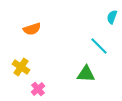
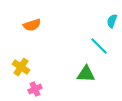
cyan semicircle: moved 4 px down
orange semicircle: moved 4 px up
pink cross: moved 3 px left; rotated 16 degrees clockwise
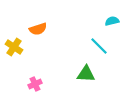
cyan semicircle: rotated 56 degrees clockwise
orange semicircle: moved 6 px right, 4 px down
yellow cross: moved 7 px left, 20 px up
pink cross: moved 5 px up
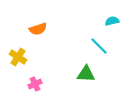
yellow cross: moved 4 px right, 10 px down
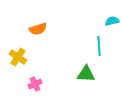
cyan line: rotated 42 degrees clockwise
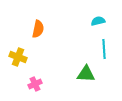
cyan semicircle: moved 14 px left
orange semicircle: rotated 60 degrees counterclockwise
cyan line: moved 5 px right, 3 px down
yellow cross: rotated 12 degrees counterclockwise
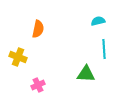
pink cross: moved 3 px right, 1 px down
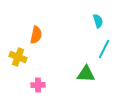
cyan semicircle: rotated 88 degrees clockwise
orange semicircle: moved 2 px left, 6 px down
cyan line: rotated 30 degrees clockwise
pink cross: rotated 24 degrees clockwise
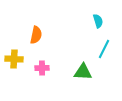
yellow cross: moved 4 px left, 2 px down; rotated 18 degrees counterclockwise
green triangle: moved 3 px left, 2 px up
pink cross: moved 4 px right, 17 px up
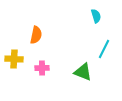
cyan semicircle: moved 2 px left, 5 px up
green triangle: rotated 18 degrees clockwise
